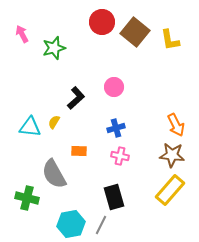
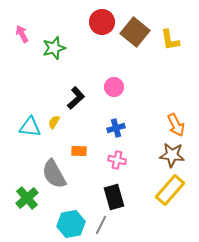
pink cross: moved 3 px left, 4 px down
green cross: rotated 35 degrees clockwise
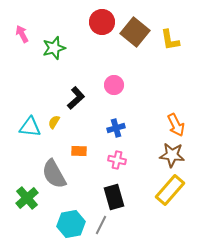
pink circle: moved 2 px up
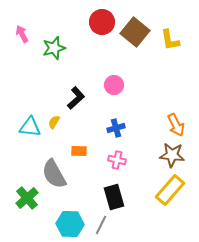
cyan hexagon: moved 1 px left; rotated 12 degrees clockwise
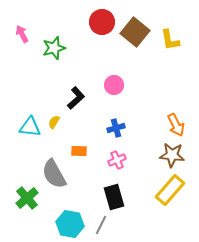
pink cross: rotated 36 degrees counterclockwise
cyan hexagon: rotated 8 degrees clockwise
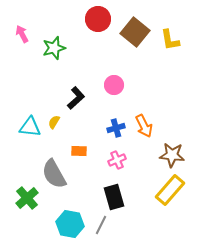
red circle: moved 4 px left, 3 px up
orange arrow: moved 32 px left, 1 px down
